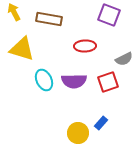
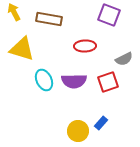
yellow circle: moved 2 px up
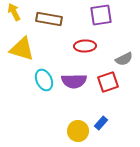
purple square: moved 8 px left; rotated 30 degrees counterclockwise
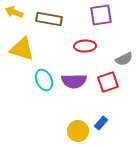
yellow arrow: rotated 42 degrees counterclockwise
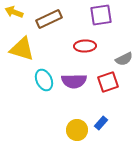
brown rectangle: rotated 35 degrees counterclockwise
yellow circle: moved 1 px left, 1 px up
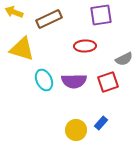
yellow circle: moved 1 px left
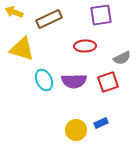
gray semicircle: moved 2 px left, 1 px up
blue rectangle: rotated 24 degrees clockwise
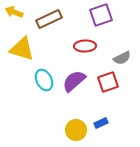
purple square: rotated 10 degrees counterclockwise
purple semicircle: rotated 140 degrees clockwise
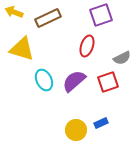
brown rectangle: moved 1 px left, 1 px up
red ellipse: moved 2 px right; rotated 70 degrees counterclockwise
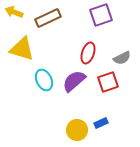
red ellipse: moved 1 px right, 7 px down
yellow circle: moved 1 px right
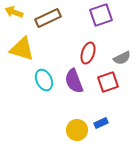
purple semicircle: rotated 70 degrees counterclockwise
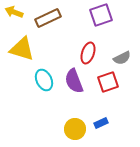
yellow circle: moved 2 px left, 1 px up
